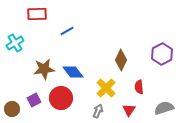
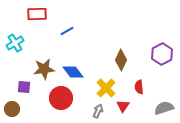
purple square: moved 10 px left, 13 px up; rotated 32 degrees clockwise
red triangle: moved 6 px left, 4 px up
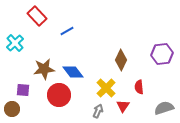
red rectangle: moved 2 px down; rotated 48 degrees clockwise
cyan cross: rotated 12 degrees counterclockwise
purple hexagon: rotated 20 degrees clockwise
purple square: moved 1 px left, 3 px down
red circle: moved 2 px left, 3 px up
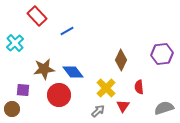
gray arrow: rotated 24 degrees clockwise
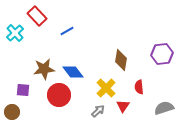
cyan cross: moved 10 px up
brown diamond: rotated 15 degrees counterclockwise
brown circle: moved 3 px down
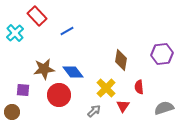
gray arrow: moved 4 px left
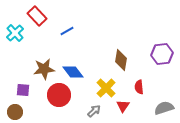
brown circle: moved 3 px right
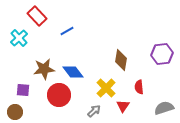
cyan cross: moved 4 px right, 5 px down
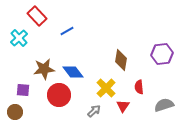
gray semicircle: moved 3 px up
